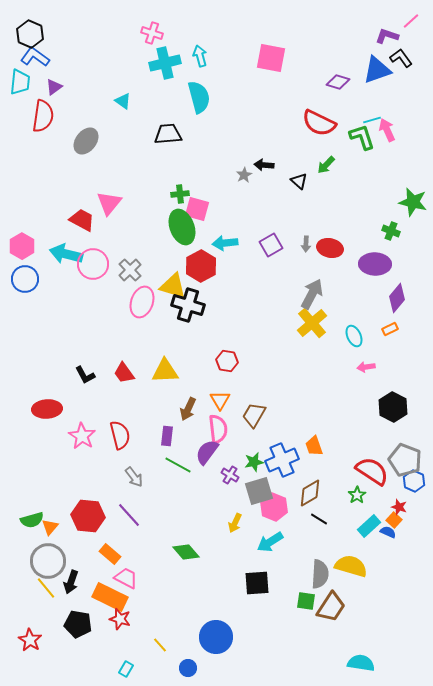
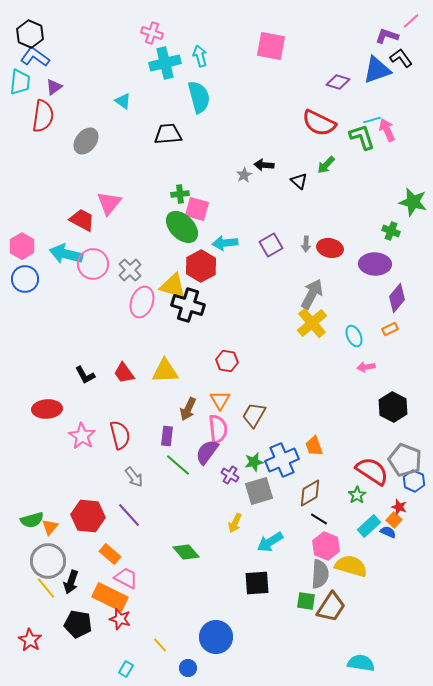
pink square at (271, 58): moved 12 px up
green ellipse at (182, 227): rotated 24 degrees counterclockwise
green line at (178, 465): rotated 12 degrees clockwise
pink hexagon at (274, 507): moved 52 px right, 39 px down
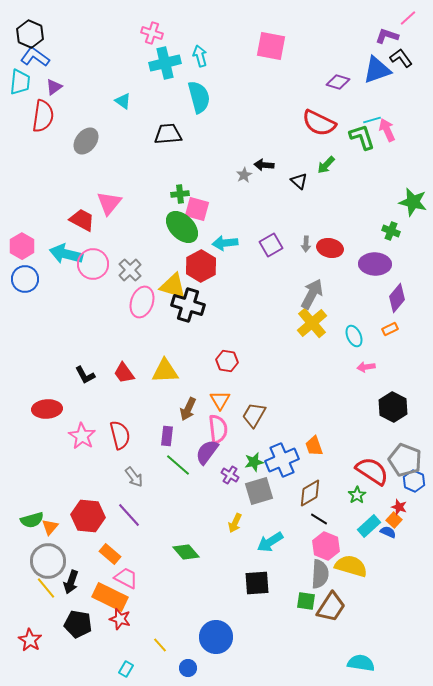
pink line at (411, 21): moved 3 px left, 3 px up
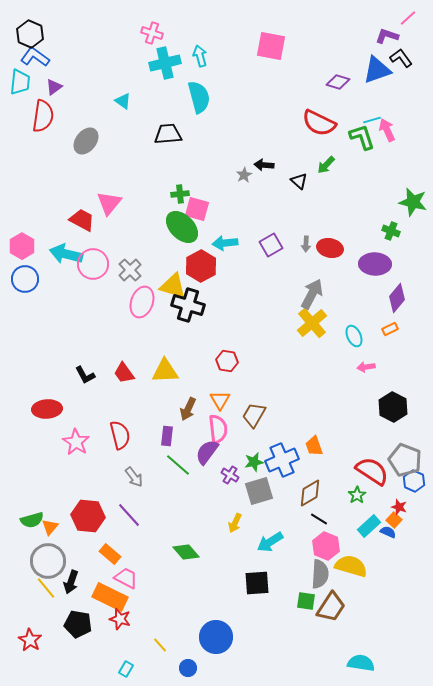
pink star at (82, 436): moved 6 px left, 6 px down
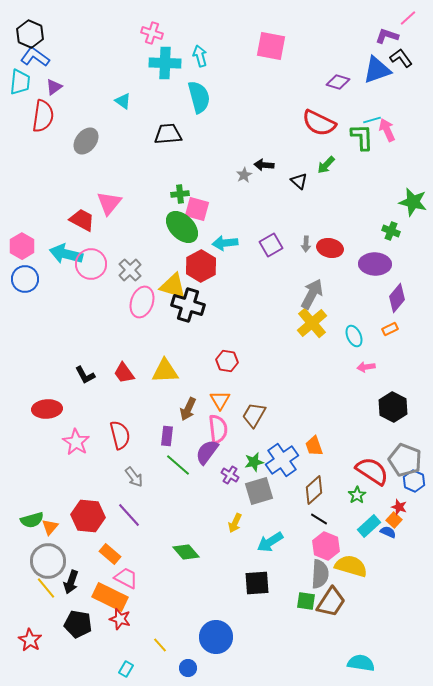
cyan cross at (165, 63): rotated 16 degrees clockwise
green L-shape at (362, 137): rotated 16 degrees clockwise
pink circle at (93, 264): moved 2 px left
blue cross at (282, 460): rotated 12 degrees counterclockwise
brown diamond at (310, 493): moved 4 px right, 3 px up; rotated 12 degrees counterclockwise
brown trapezoid at (331, 607): moved 5 px up
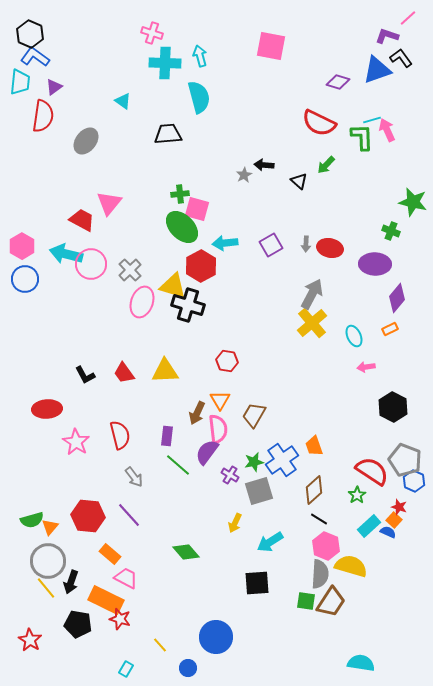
brown arrow at (188, 409): moved 9 px right, 4 px down
orange rectangle at (110, 597): moved 4 px left, 3 px down
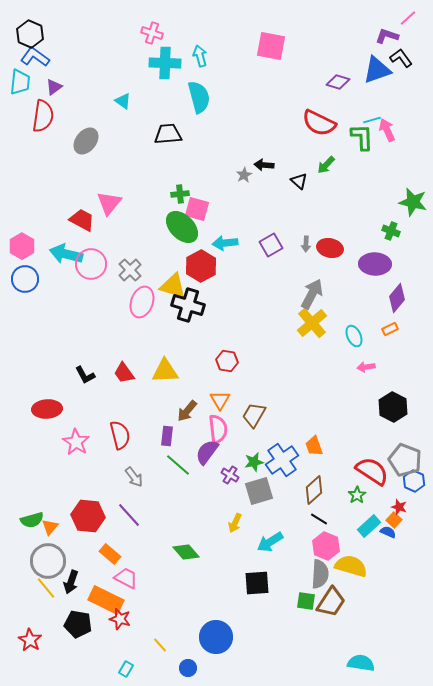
brown arrow at (197, 413): moved 10 px left, 2 px up; rotated 15 degrees clockwise
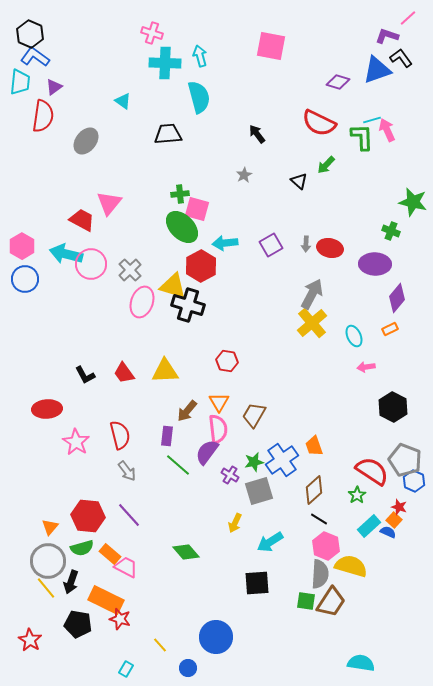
black arrow at (264, 165): moved 7 px left, 31 px up; rotated 48 degrees clockwise
orange triangle at (220, 400): moved 1 px left, 2 px down
gray arrow at (134, 477): moved 7 px left, 6 px up
green semicircle at (32, 520): moved 50 px right, 28 px down
pink trapezoid at (126, 578): moved 11 px up
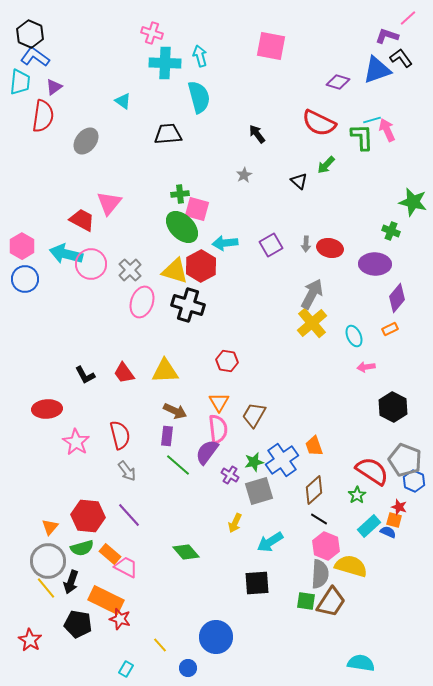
yellow triangle at (173, 286): moved 2 px right, 15 px up
brown arrow at (187, 411): moved 12 px left; rotated 105 degrees counterclockwise
orange square at (394, 520): rotated 28 degrees counterclockwise
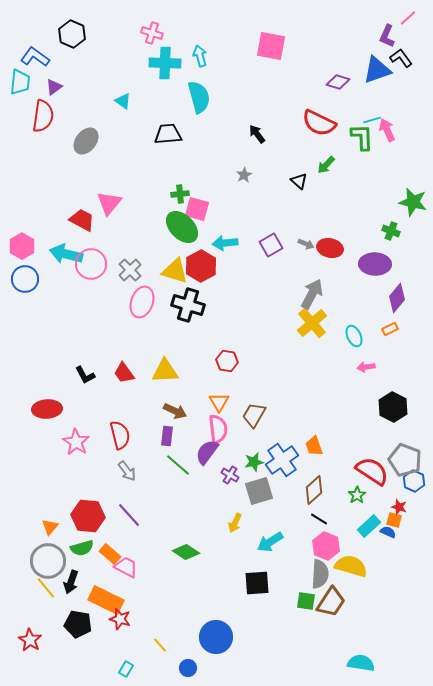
black hexagon at (30, 34): moved 42 px right
purple L-shape at (387, 36): rotated 85 degrees counterclockwise
gray arrow at (306, 244): rotated 70 degrees counterclockwise
green diamond at (186, 552): rotated 16 degrees counterclockwise
